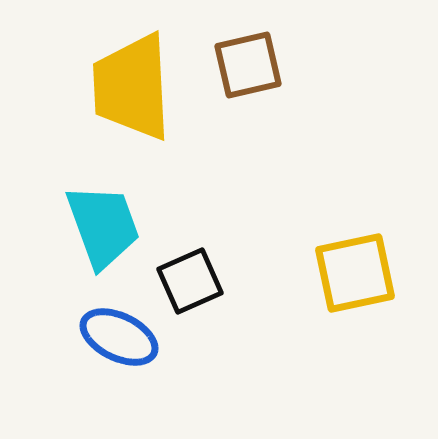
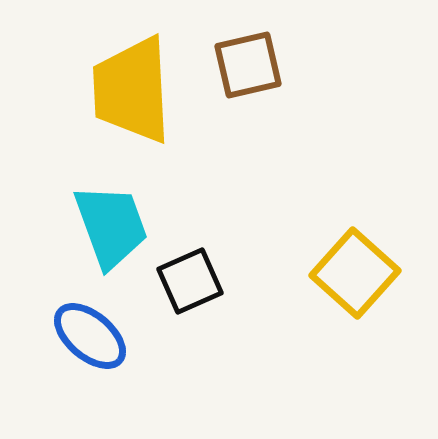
yellow trapezoid: moved 3 px down
cyan trapezoid: moved 8 px right
yellow square: rotated 36 degrees counterclockwise
blue ellipse: moved 29 px left, 1 px up; rotated 14 degrees clockwise
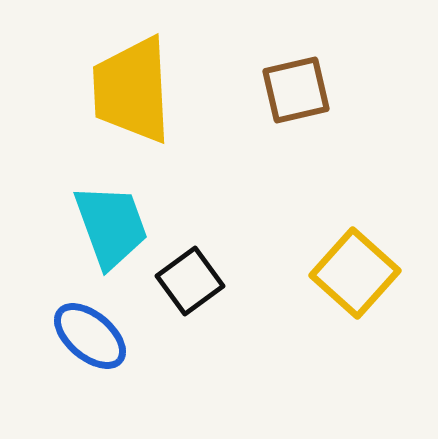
brown square: moved 48 px right, 25 px down
black square: rotated 12 degrees counterclockwise
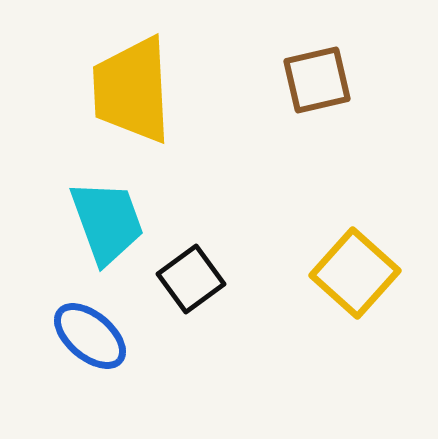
brown square: moved 21 px right, 10 px up
cyan trapezoid: moved 4 px left, 4 px up
black square: moved 1 px right, 2 px up
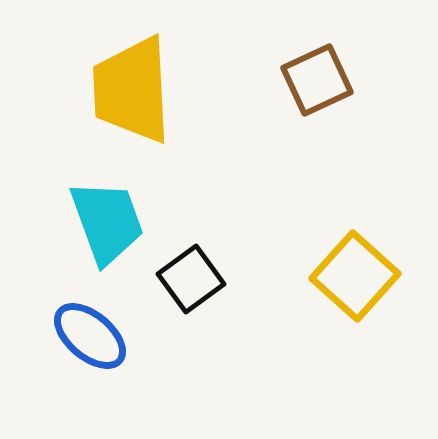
brown square: rotated 12 degrees counterclockwise
yellow square: moved 3 px down
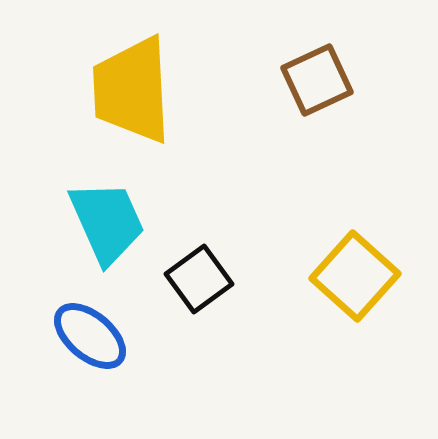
cyan trapezoid: rotated 4 degrees counterclockwise
black square: moved 8 px right
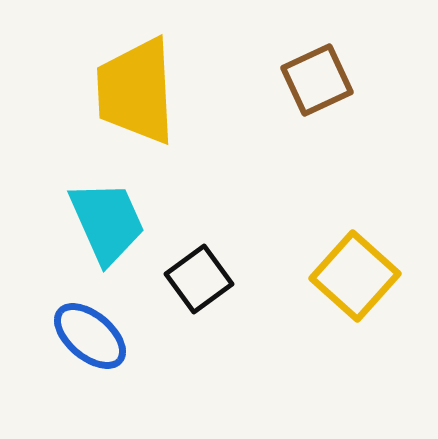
yellow trapezoid: moved 4 px right, 1 px down
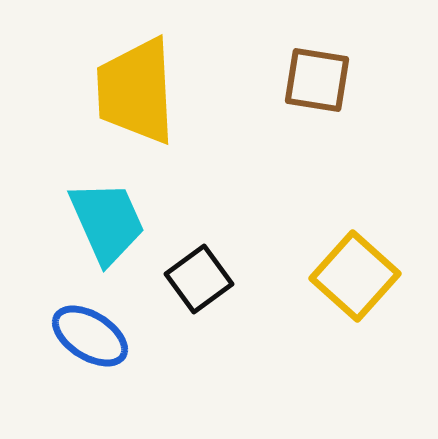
brown square: rotated 34 degrees clockwise
blue ellipse: rotated 8 degrees counterclockwise
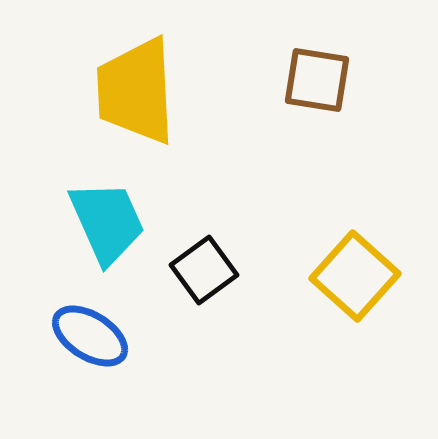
black square: moved 5 px right, 9 px up
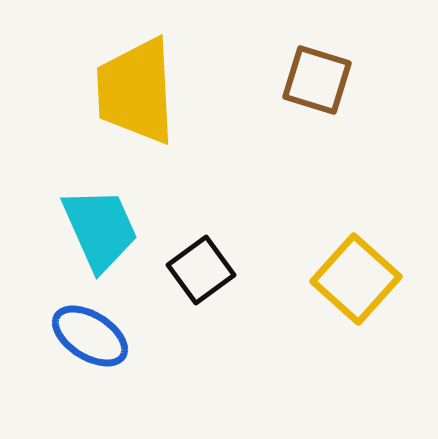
brown square: rotated 8 degrees clockwise
cyan trapezoid: moved 7 px left, 7 px down
black square: moved 3 px left
yellow square: moved 1 px right, 3 px down
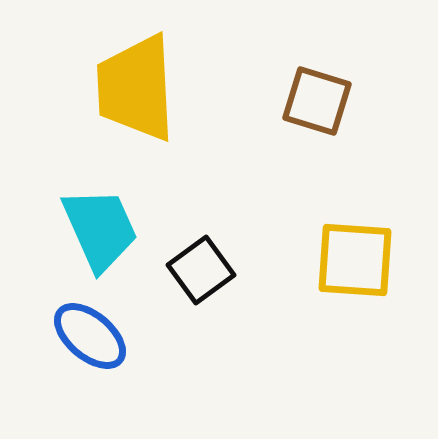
brown square: moved 21 px down
yellow trapezoid: moved 3 px up
yellow square: moved 1 px left, 19 px up; rotated 38 degrees counterclockwise
blue ellipse: rotated 8 degrees clockwise
